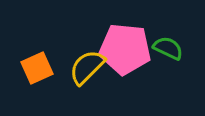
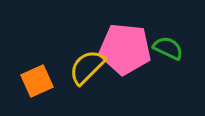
orange square: moved 13 px down
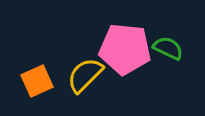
yellow semicircle: moved 2 px left, 8 px down
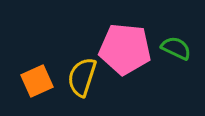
green semicircle: moved 8 px right
yellow semicircle: moved 3 px left, 2 px down; rotated 27 degrees counterclockwise
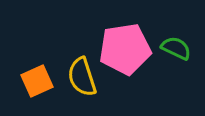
pink pentagon: rotated 15 degrees counterclockwise
yellow semicircle: rotated 36 degrees counterclockwise
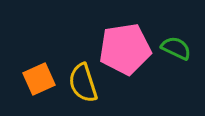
yellow semicircle: moved 1 px right, 6 px down
orange square: moved 2 px right, 2 px up
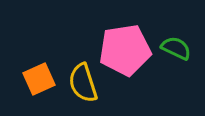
pink pentagon: moved 1 px down
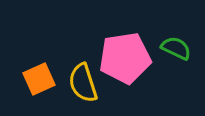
pink pentagon: moved 8 px down
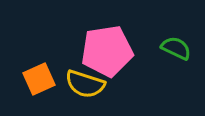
pink pentagon: moved 18 px left, 7 px up
yellow semicircle: moved 2 px right, 1 px down; rotated 54 degrees counterclockwise
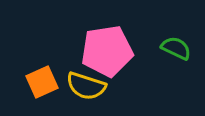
orange square: moved 3 px right, 3 px down
yellow semicircle: moved 1 px right, 2 px down
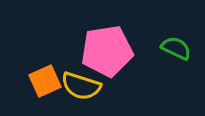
orange square: moved 3 px right, 1 px up
yellow semicircle: moved 5 px left
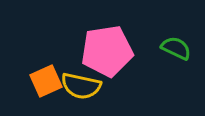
orange square: moved 1 px right
yellow semicircle: rotated 6 degrees counterclockwise
